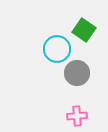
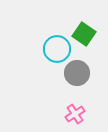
green square: moved 4 px down
pink cross: moved 2 px left, 2 px up; rotated 30 degrees counterclockwise
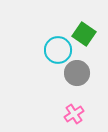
cyan circle: moved 1 px right, 1 px down
pink cross: moved 1 px left
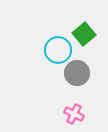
green square: rotated 15 degrees clockwise
pink cross: rotated 30 degrees counterclockwise
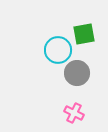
green square: rotated 30 degrees clockwise
pink cross: moved 1 px up
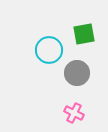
cyan circle: moved 9 px left
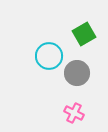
green square: rotated 20 degrees counterclockwise
cyan circle: moved 6 px down
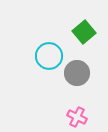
green square: moved 2 px up; rotated 10 degrees counterclockwise
pink cross: moved 3 px right, 4 px down
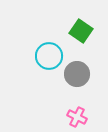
green square: moved 3 px left, 1 px up; rotated 15 degrees counterclockwise
gray circle: moved 1 px down
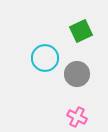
green square: rotated 30 degrees clockwise
cyan circle: moved 4 px left, 2 px down
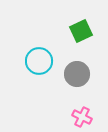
cyan circle: moved 6 px left, 3 px down
pink cross: moved 5 px right
